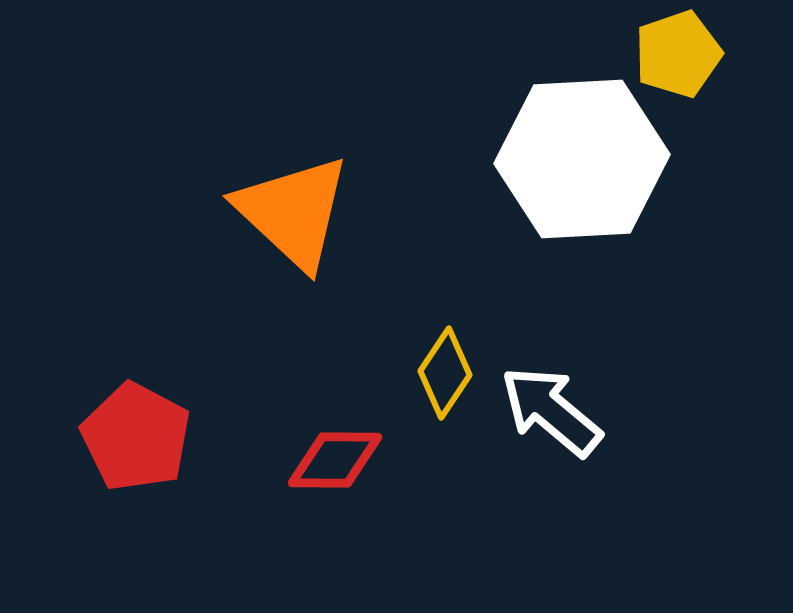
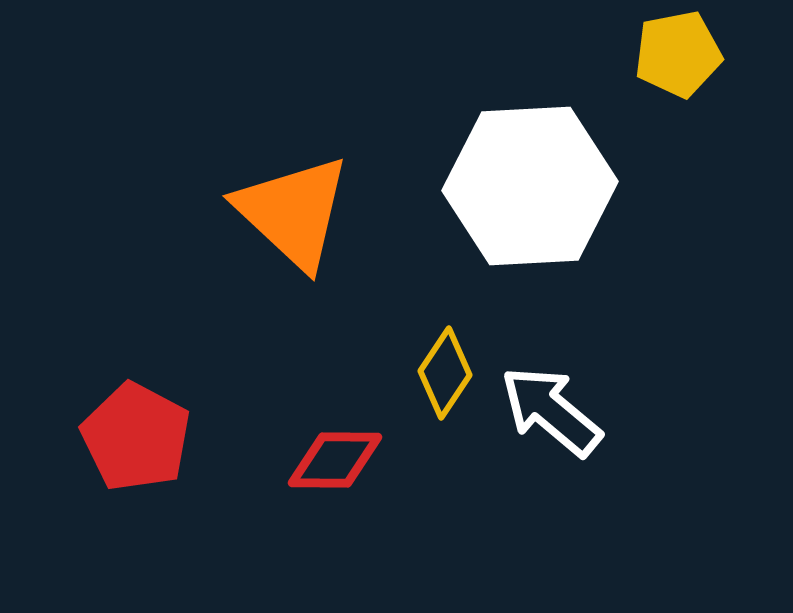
yellow pentagon: rotated 8 degrees clockwise
white hexagon: moved 52 px left, 27 px down
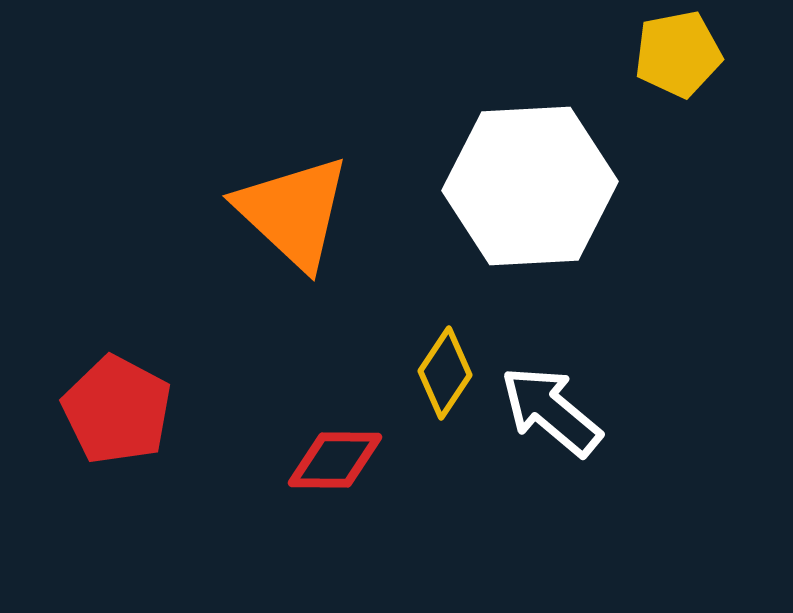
red pentagon: moved 19 px left, 27 px up
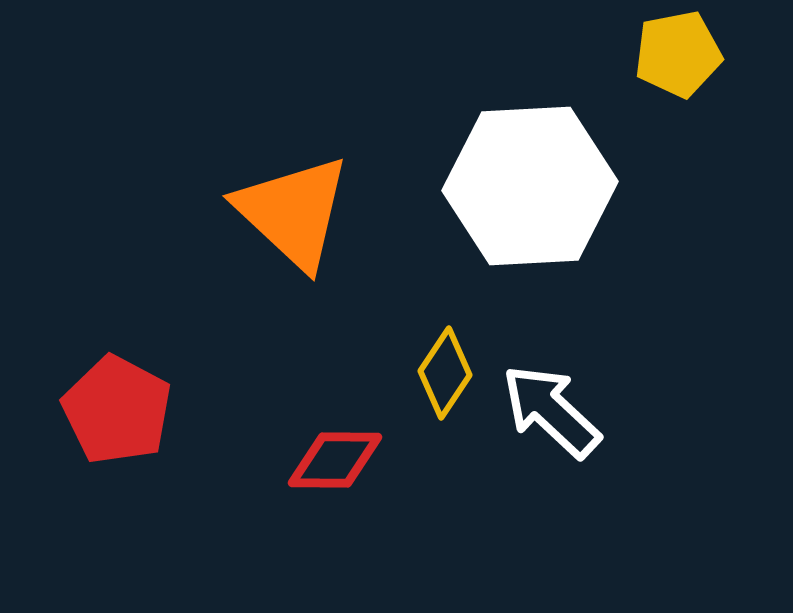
white arrow: rotated 3 degrees clockwise
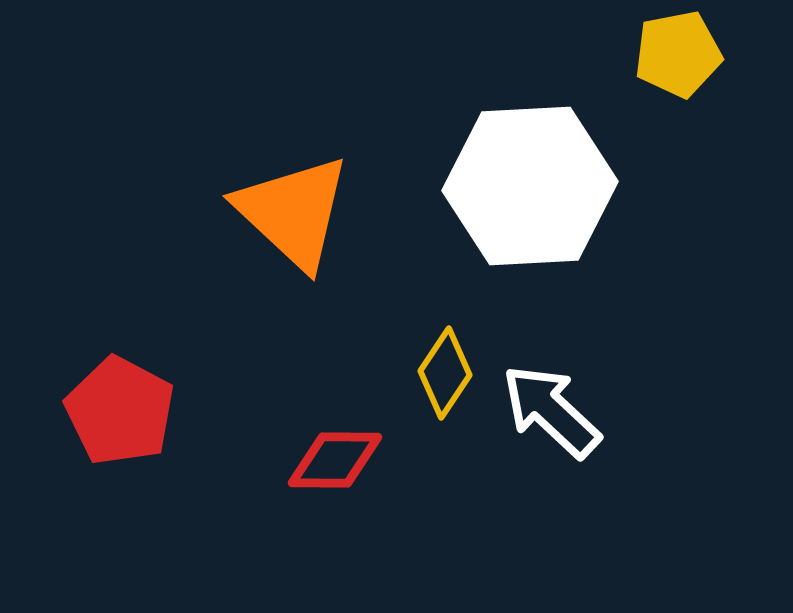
red pentagon: moved 3 px right, 1 px down
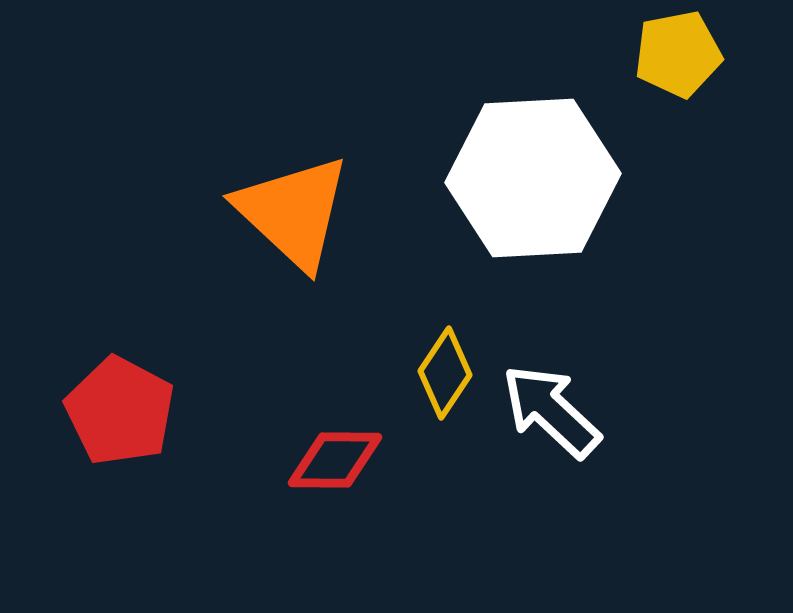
white hexagon: moved 3 px right, 8 px up
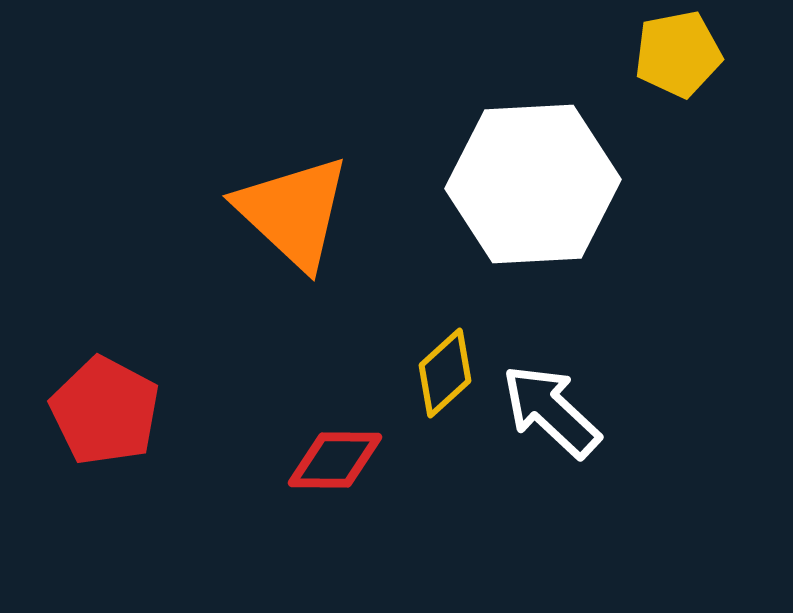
white hexagon: moved 6 px down
yellow diamond: rotated 14 degrees clockwise
red pentagon: moved 15 px left
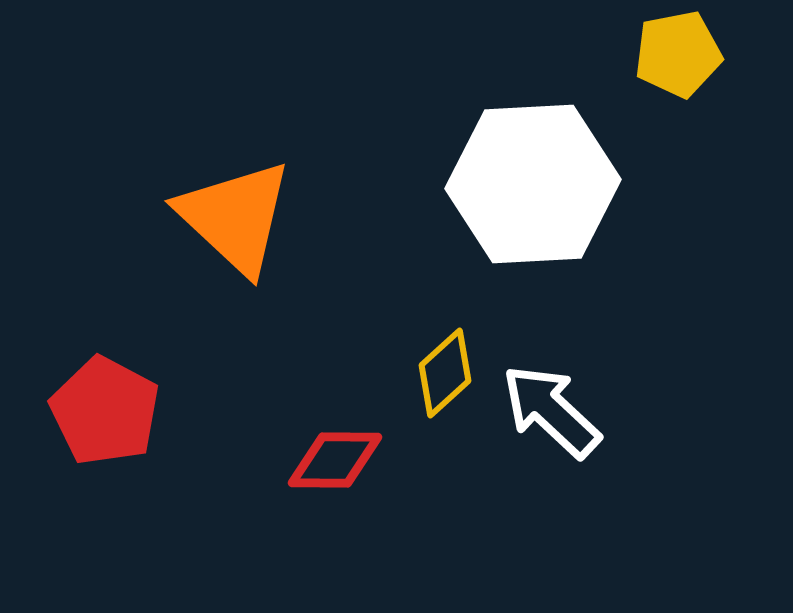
orange triangle: moved 58 px left, 5 px down
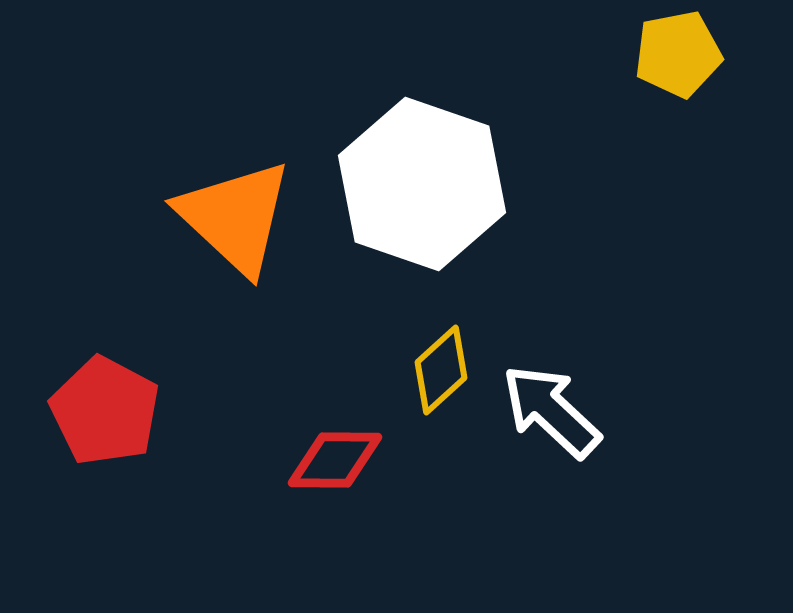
white hexagon: moved 111 px left; rotated 22 degrees clockwise
yellow diamond: moved 4 px left, 3 px up
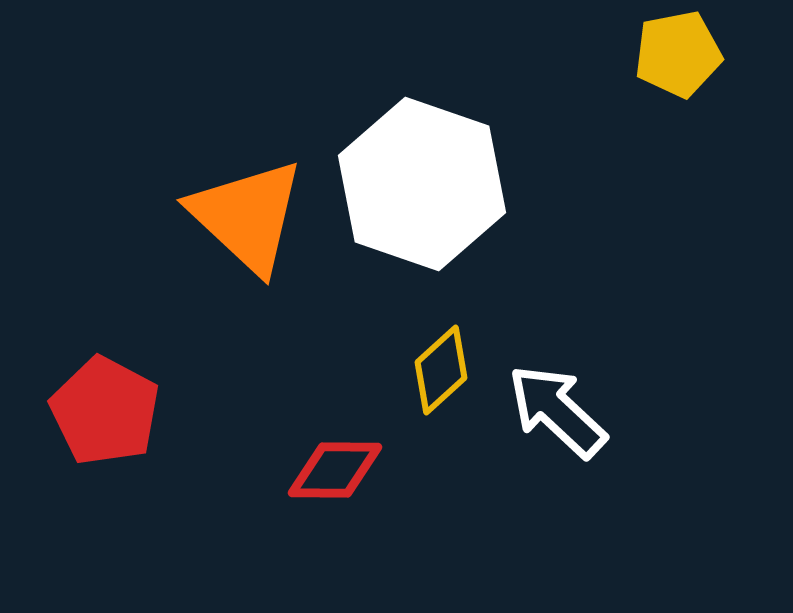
orange triangle: moved 12 px right, 1 px up
white arrow: moved 6 px right
red diamond: moved 10 px down
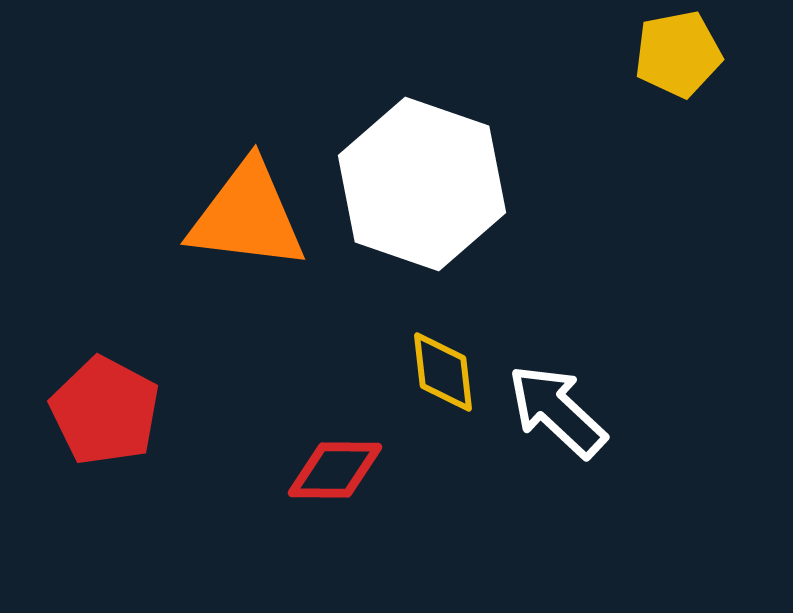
orange triangle: rotated 36 degrees counterclockwise
yellow diamond: moved 2 px right, 2 px down; rotated 54 degrees counterclockwise
